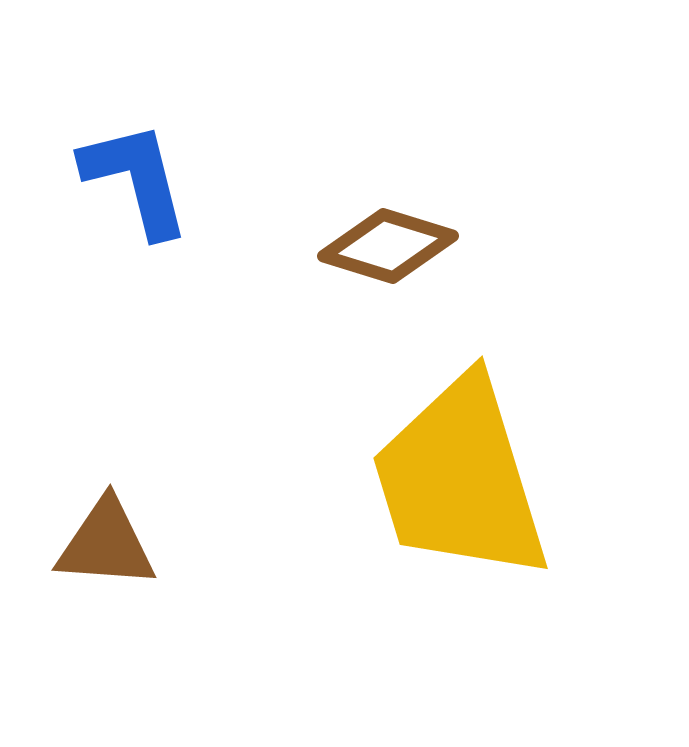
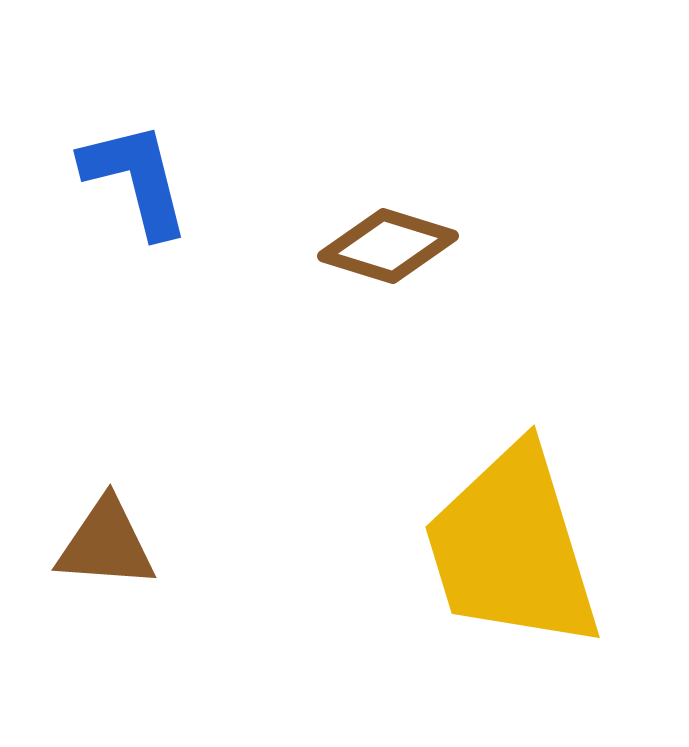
yellow trapezoid: moved 52 px right, 69 px down
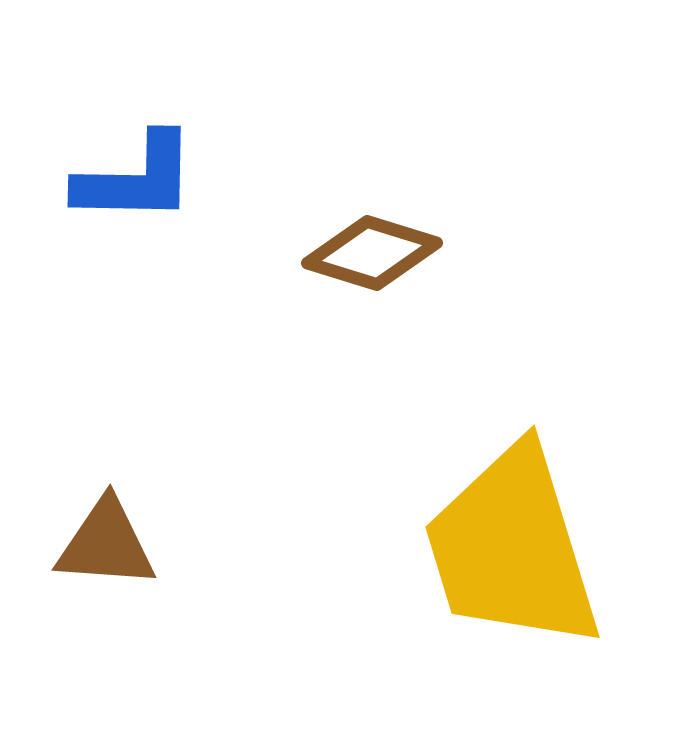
blue L-shape: rotated 105 degrees clockwise
brown diamond: moved 16 px left, 7 px down
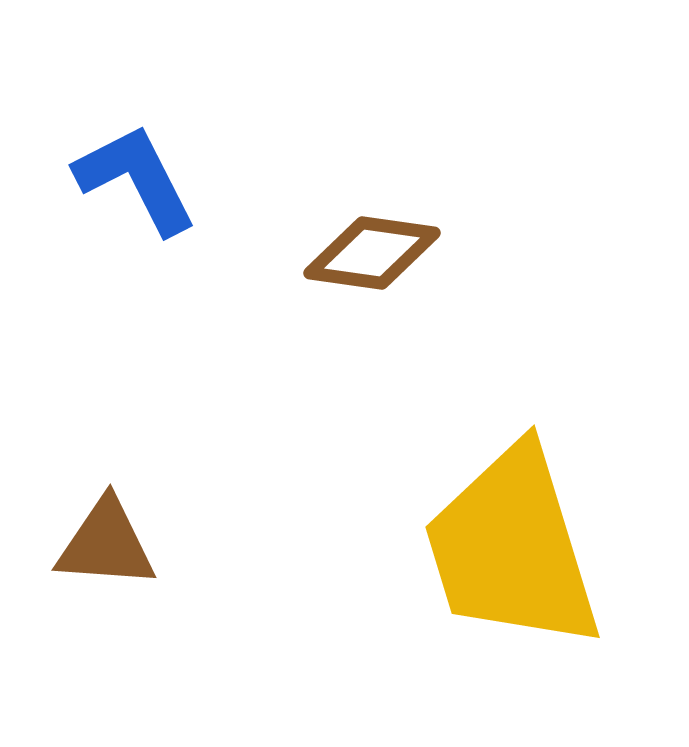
blue L-shape: rotated 118 degrees counterclockwise
brown diamond: rotated 9 degrees counterclockwise
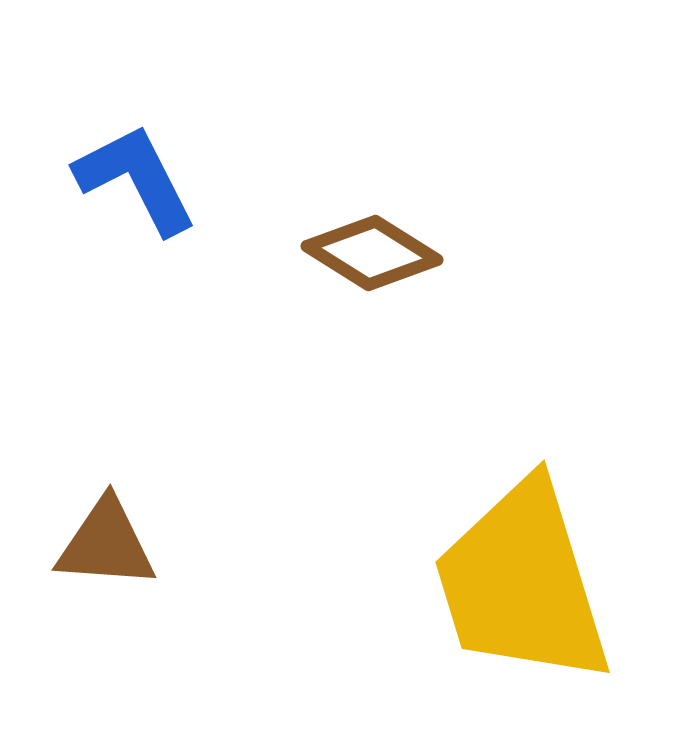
brown diamond: rotated 24 degrees clockwise
yellow trapezoid: moved 10 px right, 35 px down
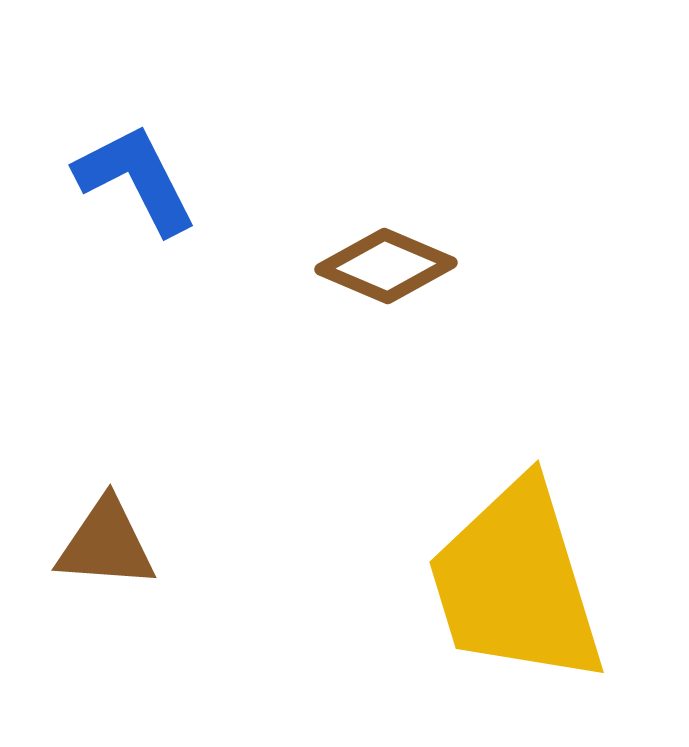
brown diamond: moved 14 px right, 13 px down; rotated 9 degrees counterclockwise
yellow trapezoid: moved 6 px left
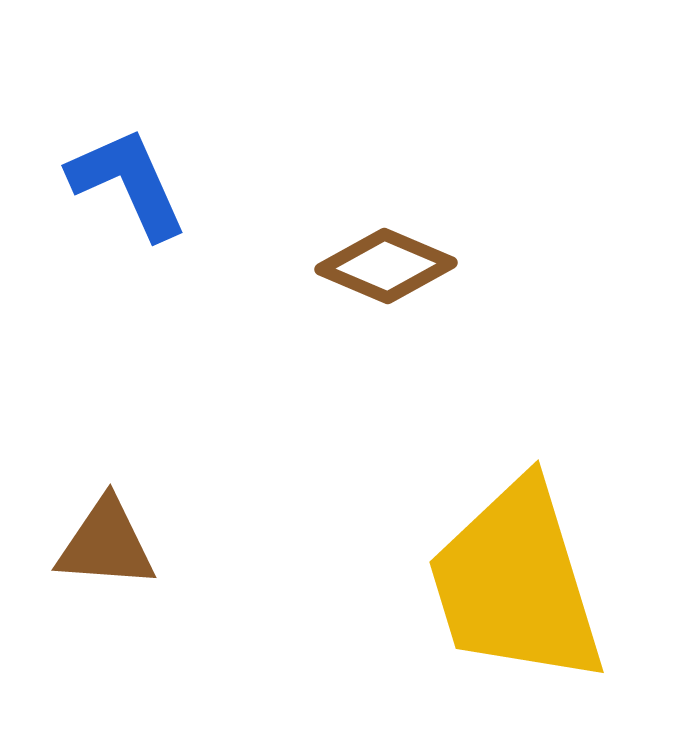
blue L-shape: moved 8 px left, 4 px down; rotated 3 degrees clockwise
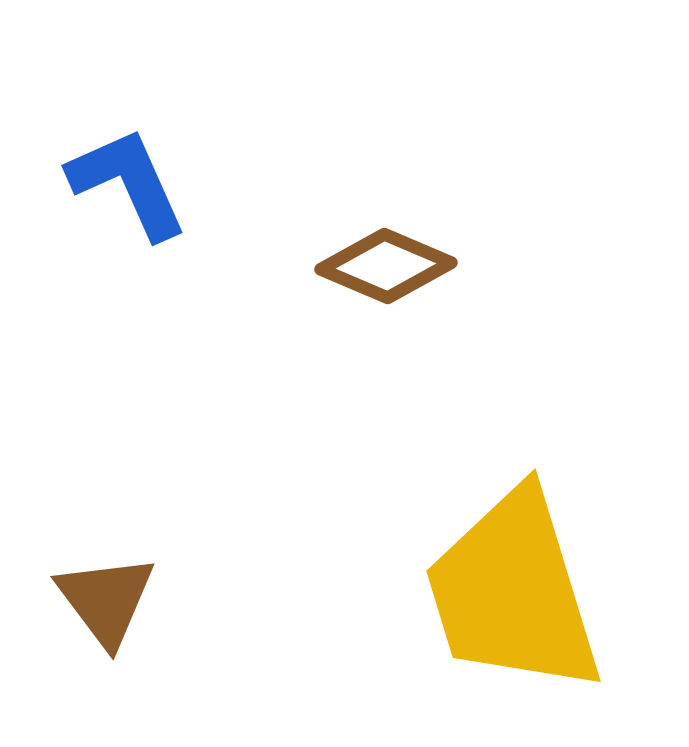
brown triangle: moved 56 px down; rotated 49 degrees clockwise
yellow trapezoid: moved 3 px left, 9 px down
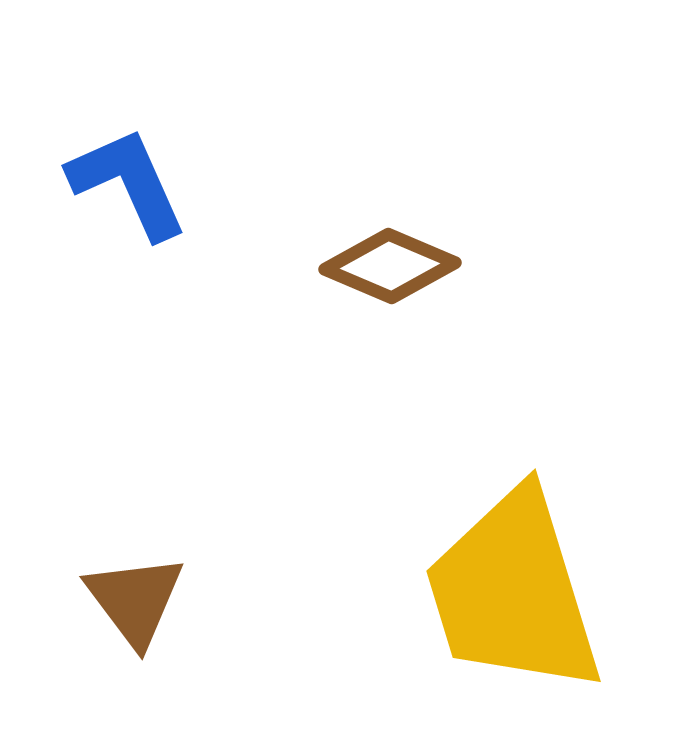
brown diamond: moved 4 px right
brown triangle: moved 29 px right
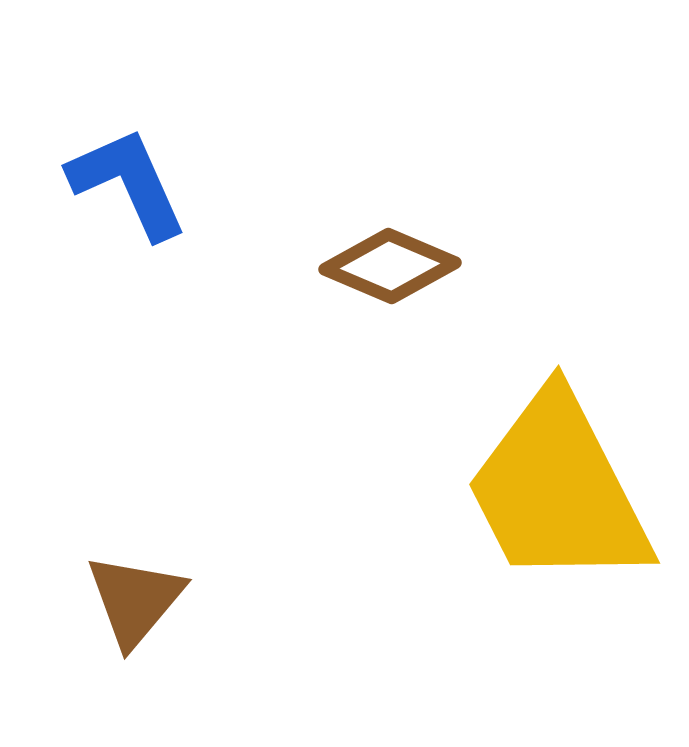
yellow trapezoid: moved 45 px right, 102 px up; rotated 10 degrees counterclockwise
brown triangle: rotated 17 degrees clockwise
